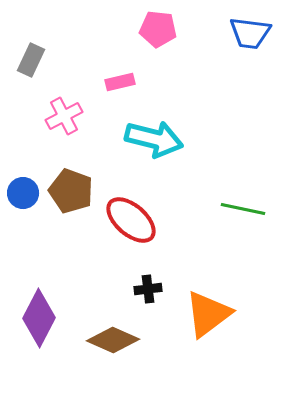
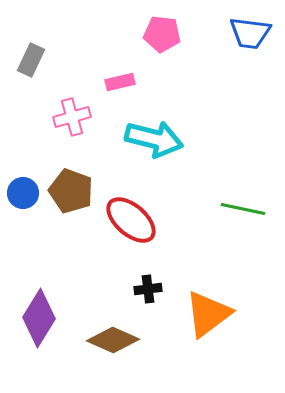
pink pentagon: moved 4 px right, 5 px down
pink cross: moved 8 px right, 1 px down; rotated 12 degrees clockwise
purple diamond: rotated 4 degrees clockwise
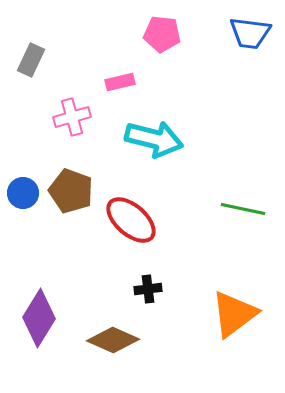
orange triangle: moved 26 px right
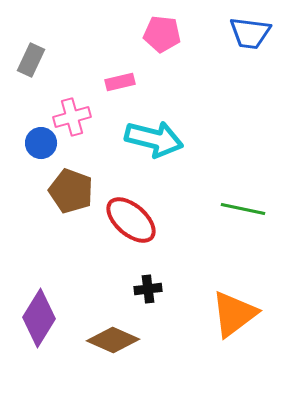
blue circle: moved 18 px right, 50 px up
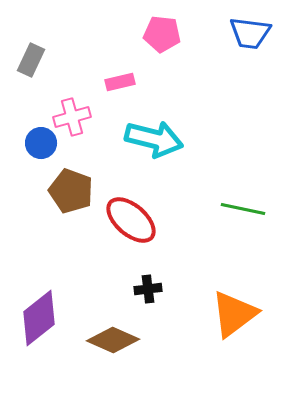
purple diamond: rotated 20 degrees clockwise
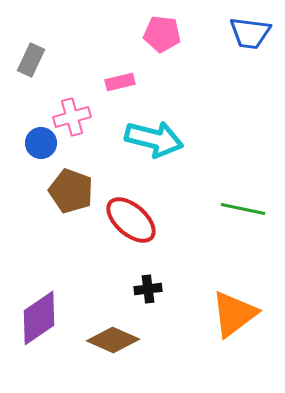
purple diamond: rotated 4 degrees clockwise
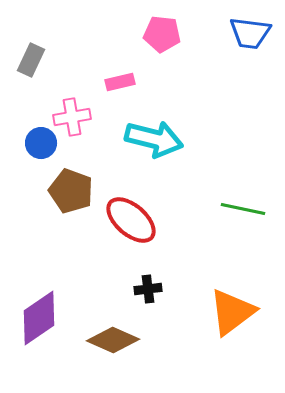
pink cross: rotated 6 degrees clockwise
orange triangle: moved 2 px left, 2 px up
